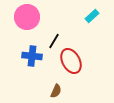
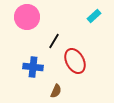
cyan rectangle: moved 2 px right
blue cross: moved 1 px right, 11 px down
red ellipse: moved 4 px right
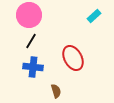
pink circle: moved 2 px right, 2 px up
black line: moved 23 px left
red ellipse: moved 2 px left, 3 px up
brown semicircle: rotated 40 degrees counterclockwise
